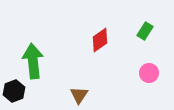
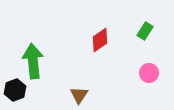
black hexagon: moved 1 px right, 1 px up
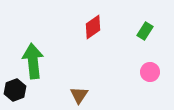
red diamond: moved 7 px left, 13 px up
pink circle: moved 1 px right, 1 px up
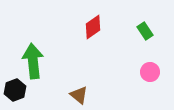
green rectangle: rotated 66 degrees counterclockwise
brown triangle: rotated 24 degrees counterclockwise
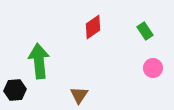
green arrow: moved 6 px right
pink circle: moved 3 px right, 4 px up
black hexagon: rotated 15 degrees clockwise
brown triangle: rotated 24 degrees clockwise
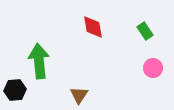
red diamond: rotated 65 degrees counterclockwise
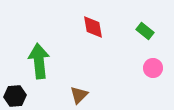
green rectangle: rotated 18 degrees counterclockwise
black hexagon: moved 6 px down
brown triangle: rotated 12 degrees clockwise
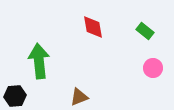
brown triangle: moved 2 px down; rotated 24 degrees clockwise
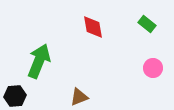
green rectangle: moved 2 px right, 7 px up
green arrow: rotated 28 degrees clockwise
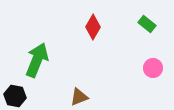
red diamond: rotated 40 degrees clockwise
green arrow: moved 2 px left, 1 px up
black hexagon: rotated 15 degrees clockwise
